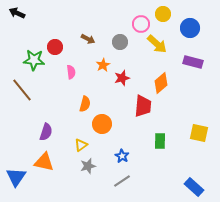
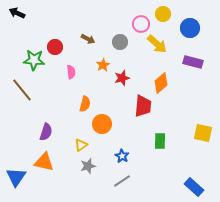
yellow square: moved 4 px right
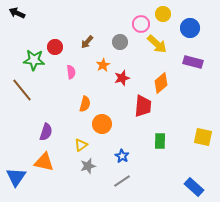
brown arrow: moved 1 px left, 3 px down; rotated 104 degrees clockwise
yellow square: moved 4 px down
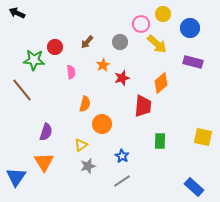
orange triangle: rotated 45 degrees clockwise
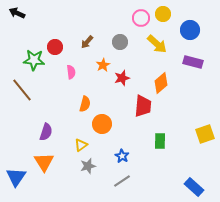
pink circle: moved 6 px up
blue circle: moved 2 px down
yellow square: moved 2 px right, 3 px up; rotated 30 degrees counterclockwise
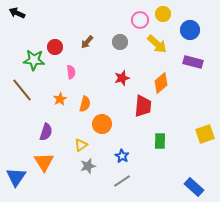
pink circle: moved 1 px left, 2 px down
orange star: moved 43 px left, 34 px down
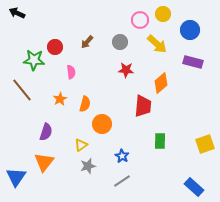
red star: moved 4 px right, 8 px up; rotated 21 degrees clockwise
yellow square: moved 10 px down
orange triangle: rotated 10 degrees clockwise
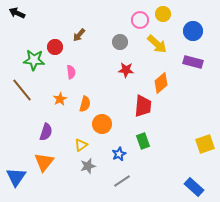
blue circle: moved 3 px right, 1 px down
brown arrow: moved 8 px left, 7 px up
green rectangle: moved 17 px left; rotated 21 degrees counterclockwise
blue star: moved 3 px left, 2 px up; rotated 16 degrees clockwise
